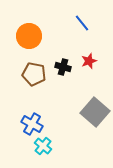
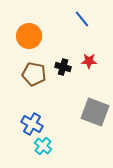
blue line: moved 4 px up
red star: rotated 21 degrees clockwise
gray square: rotated 20 degrees counterclockwise
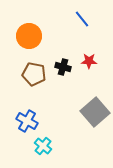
gray square: rotated 28 degrees clockwise
blue cross: moved 5 px left, 3 px up
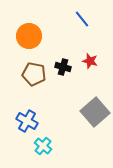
red star: moved 1 px right; rotated 14 degrees clockwise
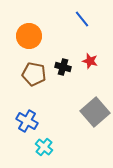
cyan cross: moved 1 px right, 1 px down
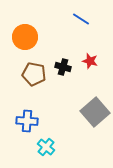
blue line: moved 1 px left; rotated 18 degrees counterclockwise
orange circle: moved 4 px left, 1 px down
blue cross: rotated 25 degrees counterclockwise
cyan cross: moved 2 px right
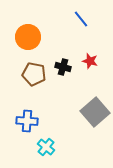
blue line: rotated 18 degrees clockwise
orange circle: moved 3 px right
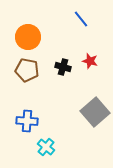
brown pentagon: moved 7 px left, 4 px up
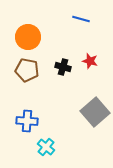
blue line: rotated 36 degrees counterclockwise
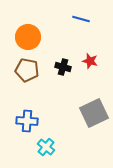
gray square: moved 1 px left, 1 px down; rotated 16 degrees clockwise
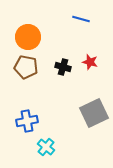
red star: moved 1 px down
brown pentagon: moved 1 px left, 3 px up
blue cross: rotated 15 degrees counterclockwise
